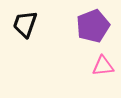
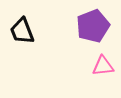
black trapezoid: moved 3 px left, 7 px down; rotated 40 degrees counterclockwise
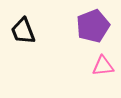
black trapezoid: moved 1 px right
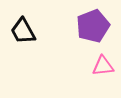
black trapezoid: rotated 8 degrees counterclockwise
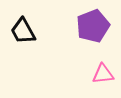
pink triangle: moved 8 px down
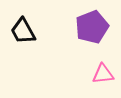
purple pentagon: moved 1 px left, 1 px down
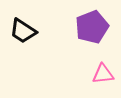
black trapezoid: rotated 28 degrees counterclockwise
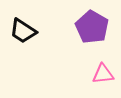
purple pentagon: rotated 20 degrees counterclockwise
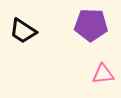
purple pentagon: moved 1 px left, 2 px up; rotated 28 degrees counterclockwise
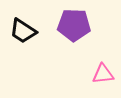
purple pentagon: moved 17 px left
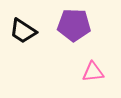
pink triangle: moved 10 px left, 2 px up
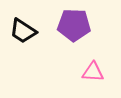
pink triangle: rotated 10 degrees clockwise
